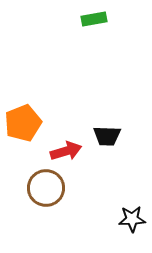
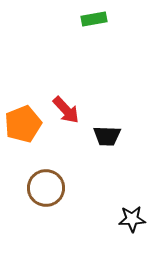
orange pentagon: moved 1 px down
red arrow: moved 41 px up; rotated 64 degrees clockwise
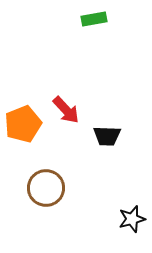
black star: rotated 12 degrees counterclockwise
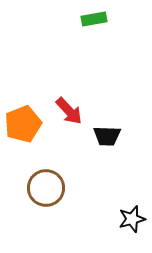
red arrow: moved 3 px right, 1 px down
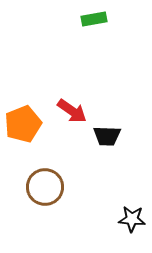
red arrow: moved 3 px right; rotated 12 degrees counterclockwise
brown circle: moved 1 px left, 1 px up
black star: rotated 20 degrees clockwise
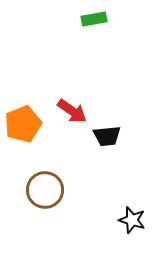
black trapezoid: rotated 8 degrees counterclockwise
brown circle: moved 3 px down
black star: moved 1 px down; rotated 12 degrees clockwise
